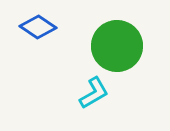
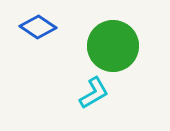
green circle: moved 4 px left
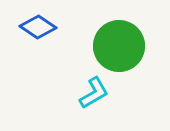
green circle: moved 6 px right
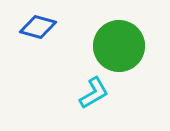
blue diamond: rotated 18 degrees counterclockwise
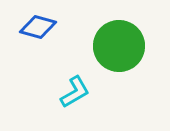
cyan L-shape: moved 19 px left, 1 px up
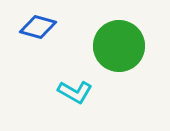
cyan L-shape: rotated 60 degrees clockwise
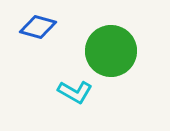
green circle: moved 8 px left, 5 px down
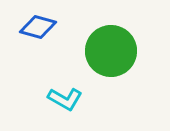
cyan L-shape: moved 10 px left, 7 px down
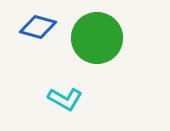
green circle: moved 14 px left, 13 px up
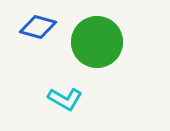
green circle: moved 4 px down
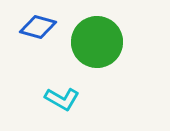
cyan L-shape: moved 3 px left
